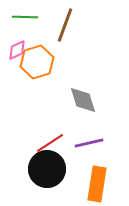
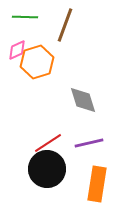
red line: moved 2 px left
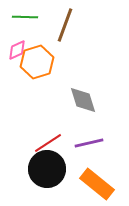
orange rectangle: rotated 60 degrees counterclockwise
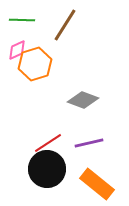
green line: moved 3 px left, 3 px down
brown line: rotated 12 degrees clockwise
orange hexagon: moved 2 px left, 2 px down
gray diamond: rotated 52 degrees counterclockwise
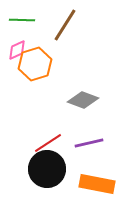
orange rectangle: rotated 28 degrees counterclockwise
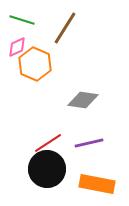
green line: rotated 15 degrees clockwise
brown line: moved 3 px down
pink diamond: moved 3 px up
orange hexagon: rotated 20 degrees counterclockwise
gray diamond: rotated 12 degrees counterclockwise
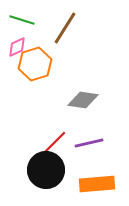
orange hexagon: rotated 20 degrees clockwise
red line: moved 6 px right; rotated 12 degrees counterclockwise
black circle: moved 1 px left, 1 px down
orange rectangle: rotated 16 degrees counterclockwise
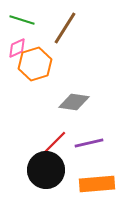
pink diamond: moved 1 px down
gray diamond: moved 9 px left, 2 px down
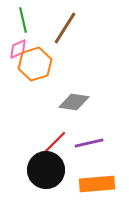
green line: moved 1 px right; rotated 60 degrees clockwise
pink diamond: moved 1 px right, 1 px down
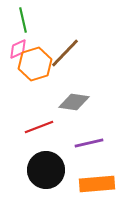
brown line: moved 25 px down; rotated 12 degrees clockwise
red line: moved 15 px left, 16 px up; rotated 24 degrees clockwise
